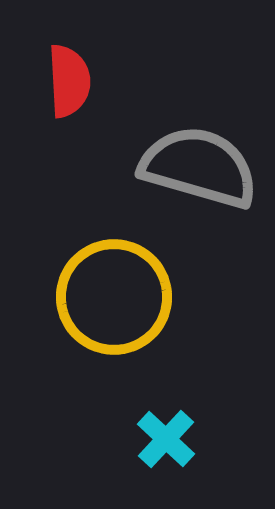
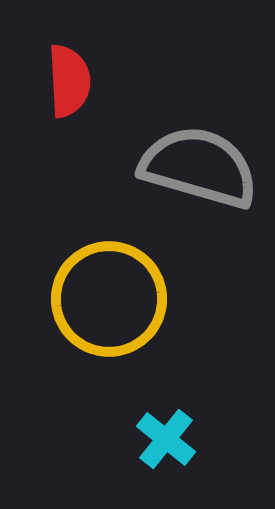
yellow circle: moved 5 px left, 2 px down
cyan cross: rotated 4 degrees counterclockwise
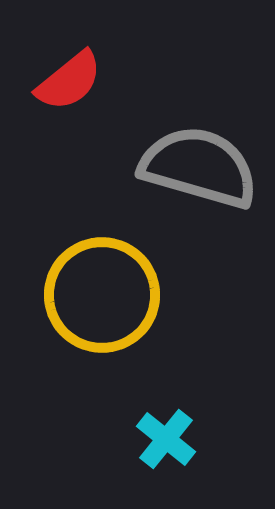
red semicircle: rotated 54 degrees clockwise
yellow circle: moved 7 px left, 4 px up
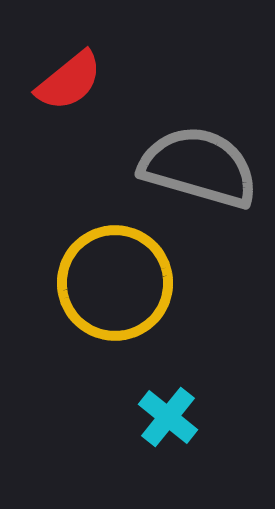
yellow circle: moved 13 px right, 12 px up
cyan cross: moved 2 px right, 22 px up
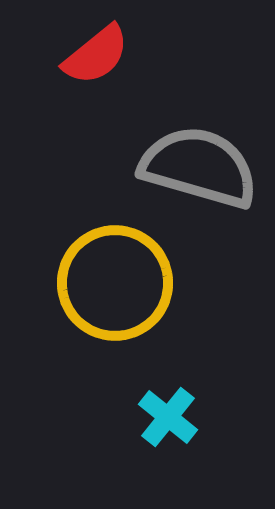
red semicircle: moved 27 px right, 26 px up
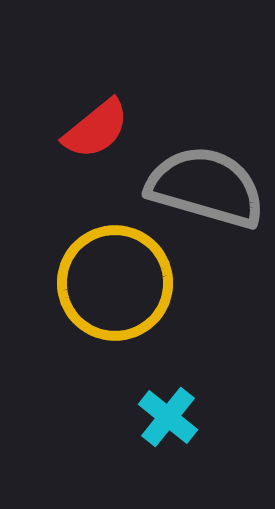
red semicircle: moved 74 px down
gray semicircle: moved 7 px right, 20 px down
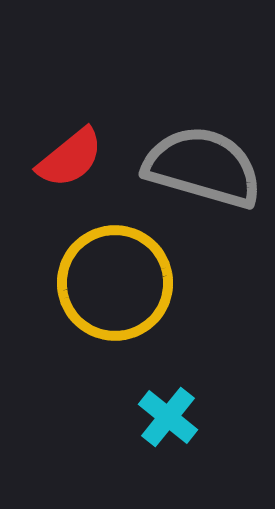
red semicircle: moved 26 px left, 29 px down
gray semicircle: moved 3 px left, 20 px up
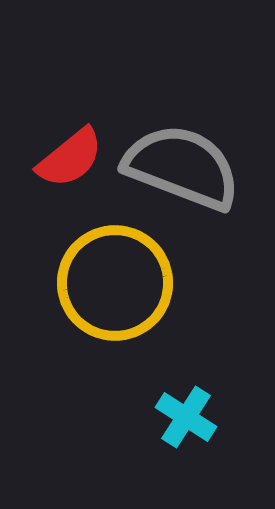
gray semicircle: moved 21 px left; rotated 5 degrees clockwise
cyan cross: moved 18 px right; rotated 6 degrees counterclockwise
